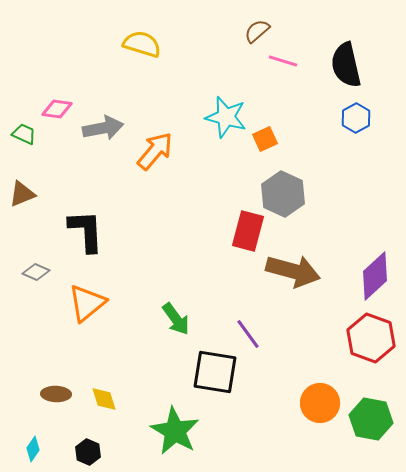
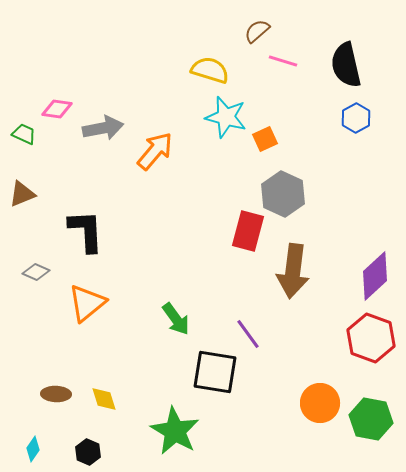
yellow semicircle: moved 68 px right, 26 px down
brown arrow: rotated 82 degrees clockwise
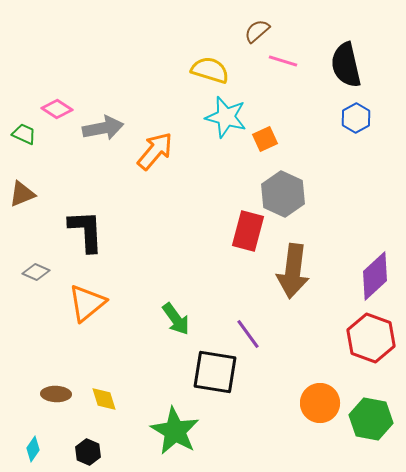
pink diamond: rotated 24 degrees clockwise
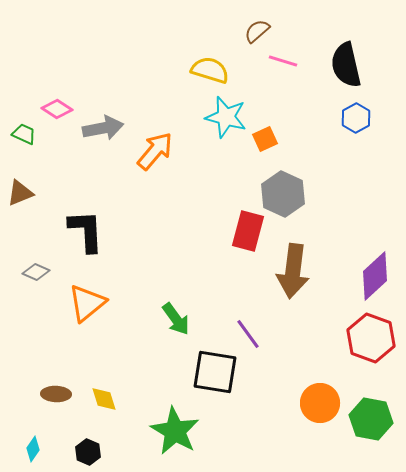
brown triangle: moved 2 px left, 1 px up
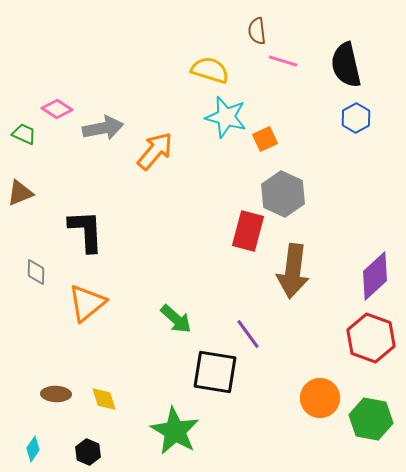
brown semicircle: rotated 56 degrees counterclockwise
gray diamond: rotated 68 degrees clockwise
green arrow: rotated 12 degrees counterclockwise
orange circle: moved 5 px up
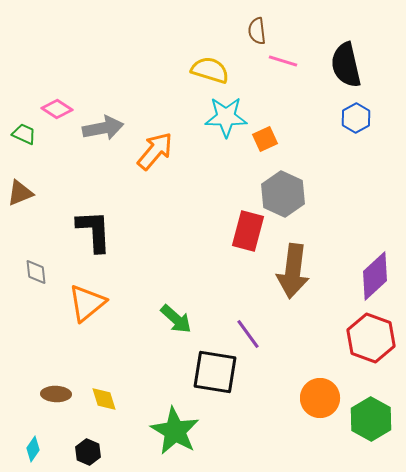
cyan star: rotated 15 degrees counterclockwise
black L-shape: moved 8 px right
gray diamond: rotated 8 degrees counterclockwise
green hexagon: rotated 18 degrees clockwise
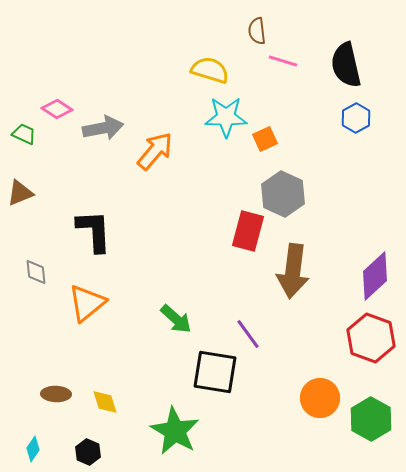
yellow diamond: moved 1 px right, 3 px down
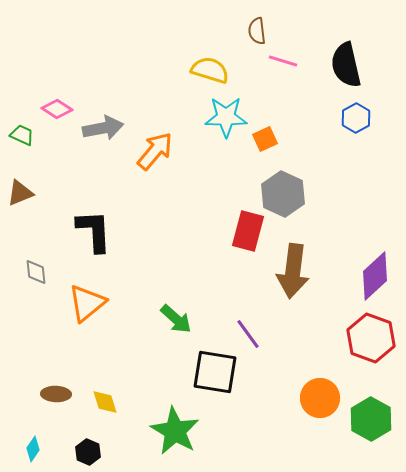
green trapezoid: moved 2 px left, 1 px down
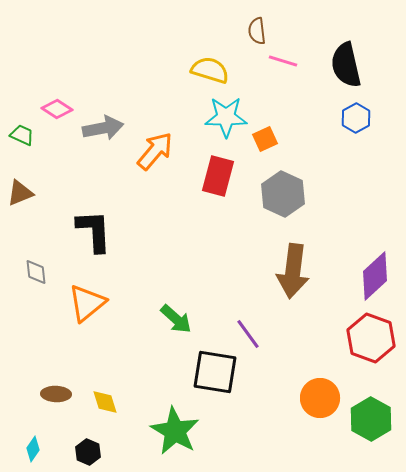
red rectangle: moved 30 px left, 55 px up
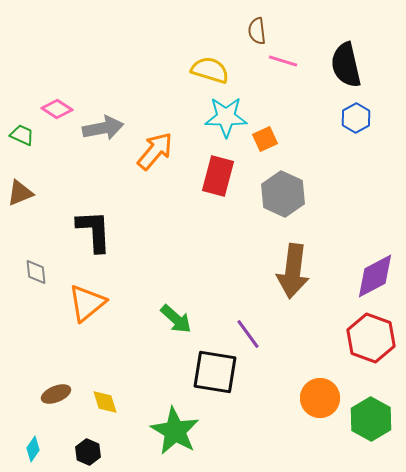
purple diamond: rotated 15 degrees clockwise
brown ellipse: rotated 24 degrees counterclockwise
